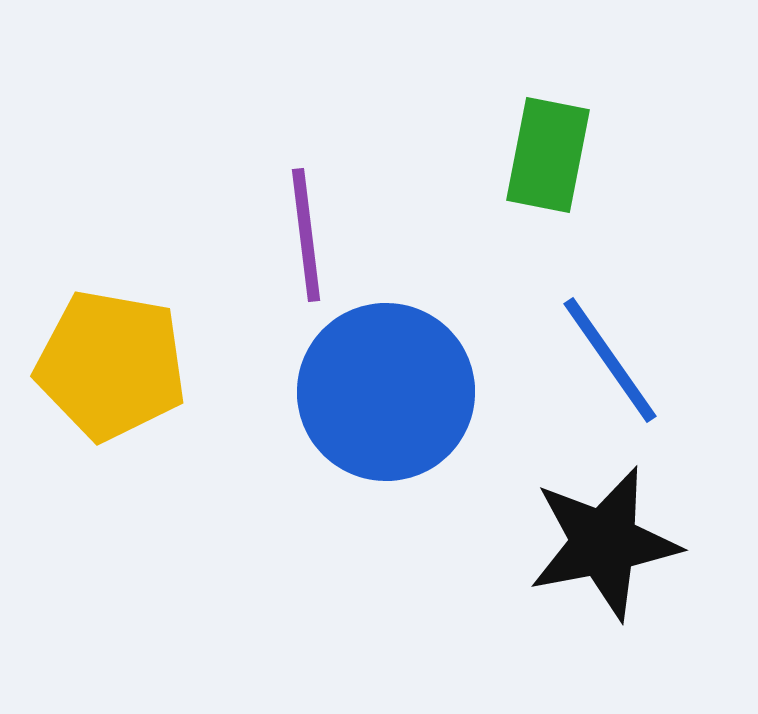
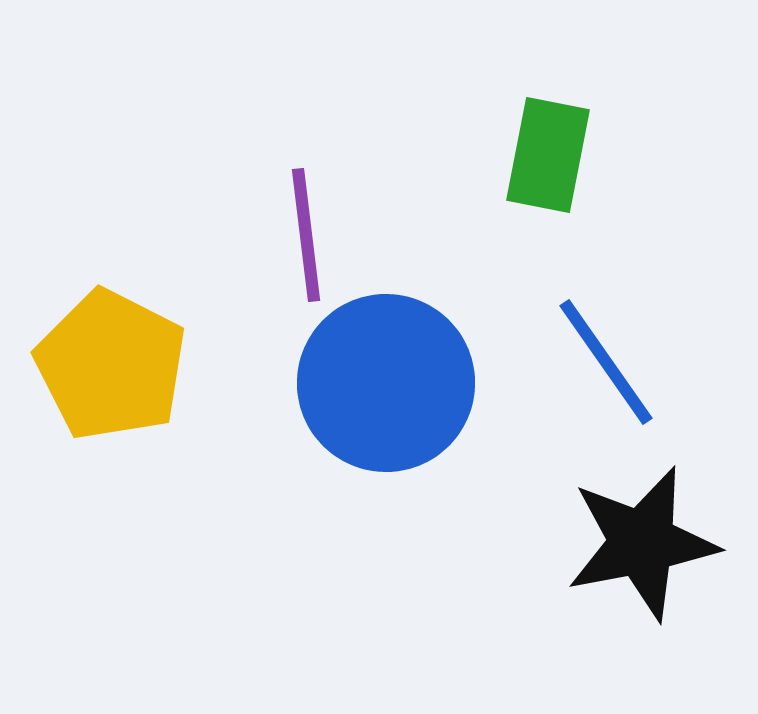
blue line: moved 4 px left, 2 px down
yellow pentagon: rotated 17 degrees clockwise
blue circle: moved 9 px up
black star: moved 38 px right
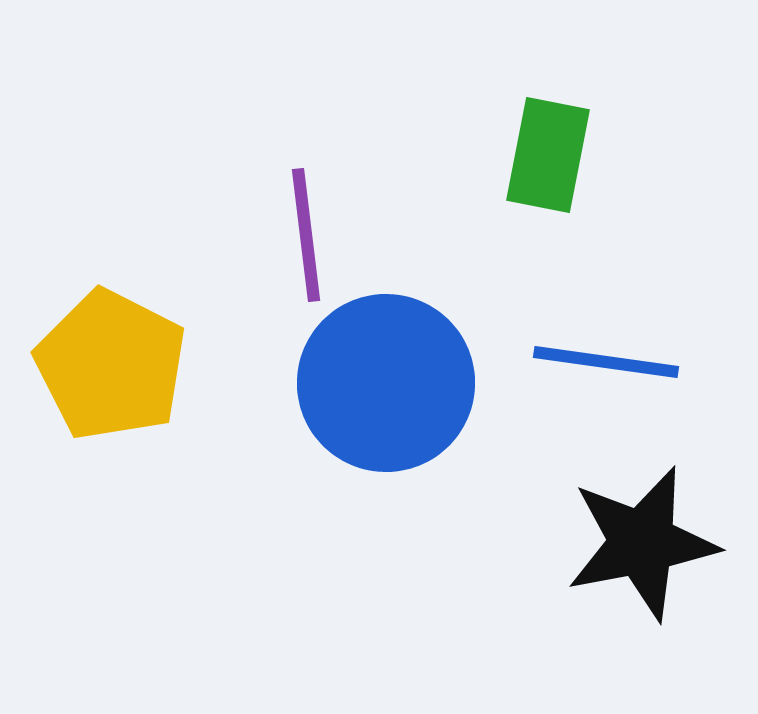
blue line: rotated 47 degrees counterclockwise
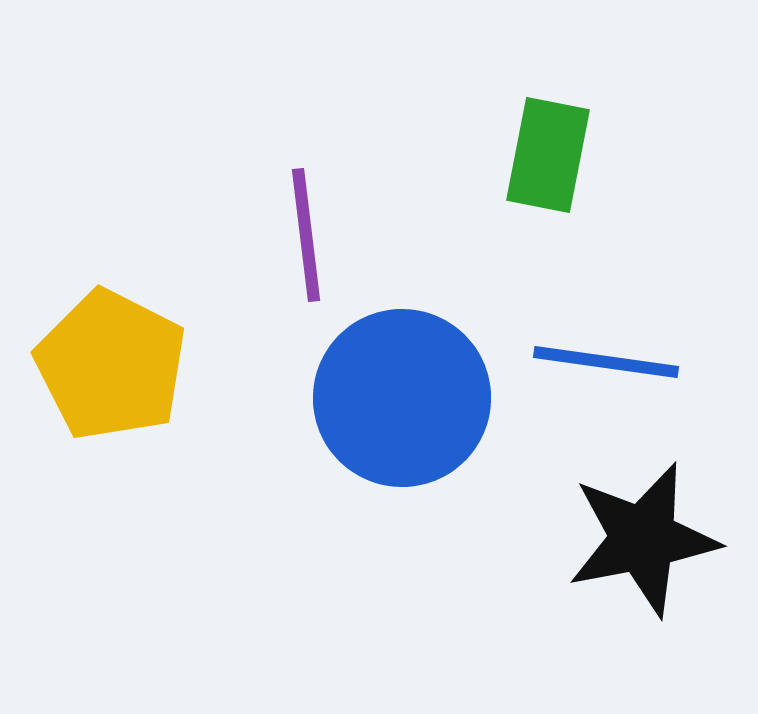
blue circle: moved 16 px right, 15 px down
black star: moved 1 px right, 4 px up
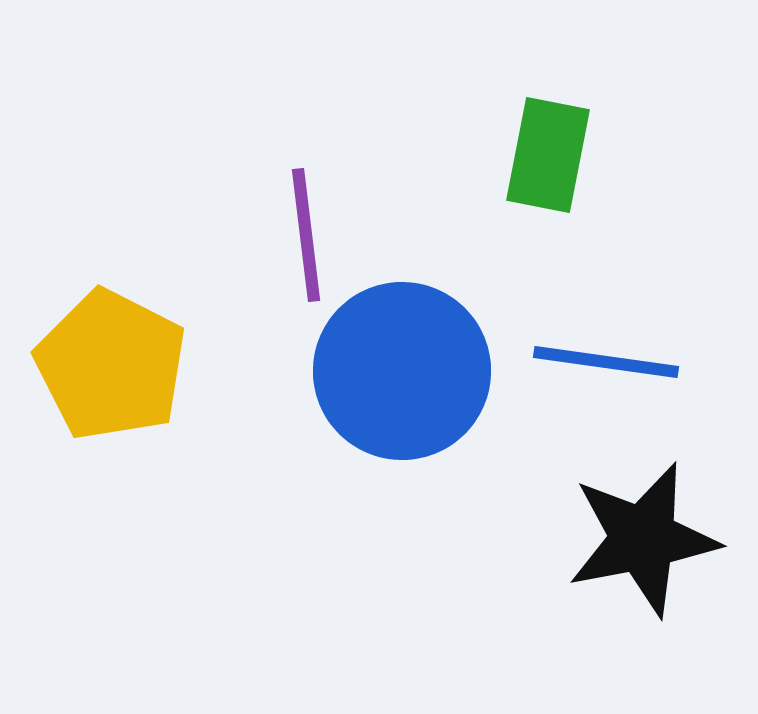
blue circle: moved 27 px up
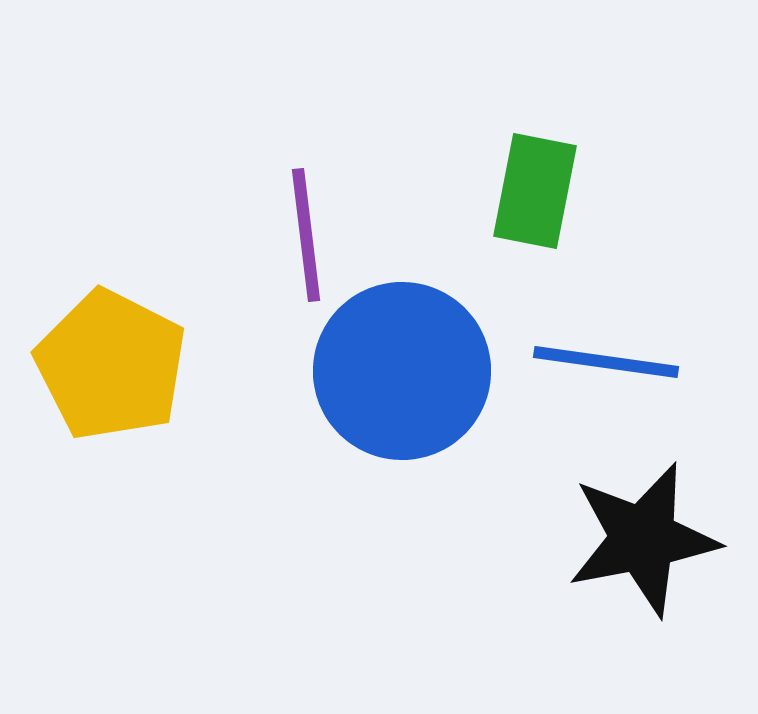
green rectangle: moved 13 px left, 36 px down
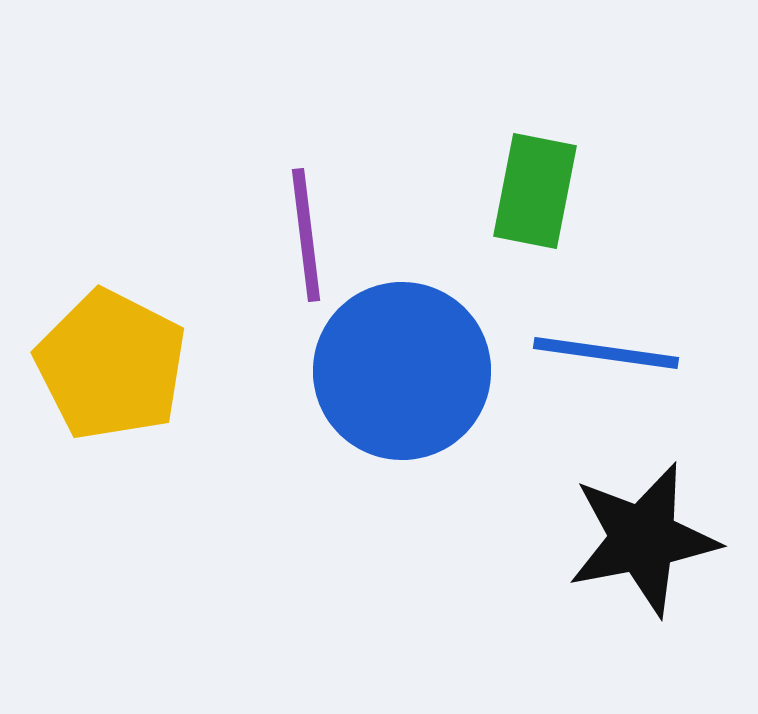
blue line: moved 9 px up
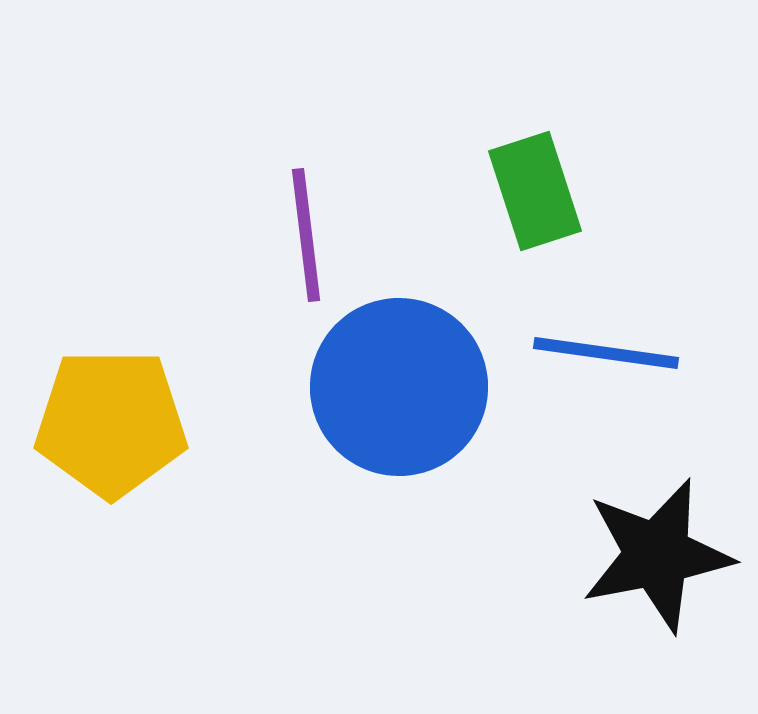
green rectangle: rotated 29 degrees counterclockwise
yellow pentagon: moved 58 px down; rotated 27 degrees counterclockwise
blue circle: moved 3 px left, 16 px down
black star: moved 14 px right, 16 px down
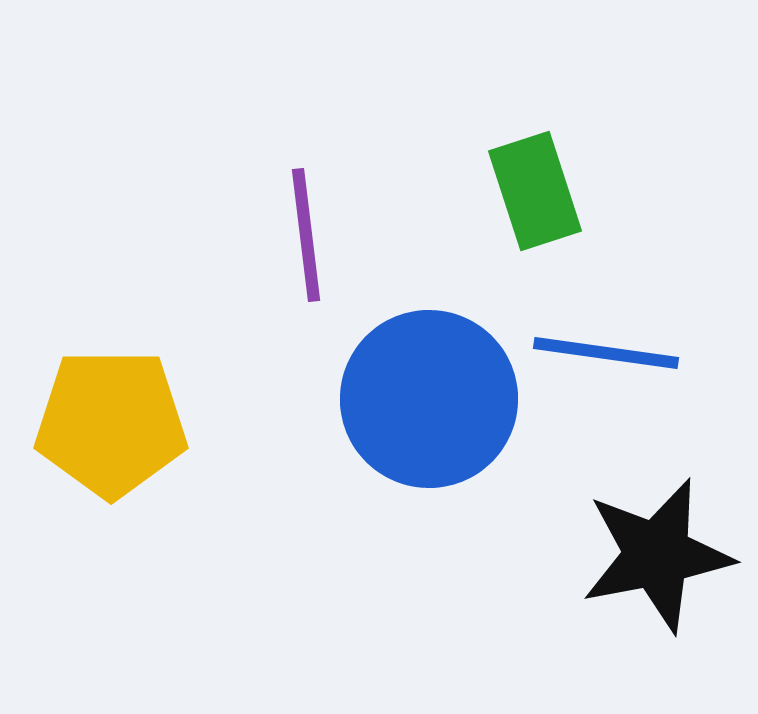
blue circle: moved 30 px right, 12 px down
